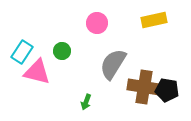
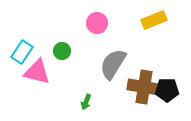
yellow rectangle: rotated 10 degrees counterclockwise
black pentagon: rotated 10 degrees counterclockwise
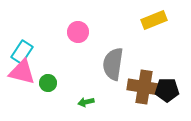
pink circle: moved 19 px left, 9 px down
green circle: moved 14 px left, 32 px down
gray semicircle: rotated 24 degrees counterclockwise
pink triangle: moved 15 px left
green arrow: rotated 56 degrees clockwise
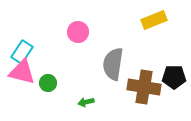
black pentagon: moved 7 px right, 13 px up
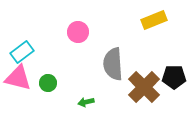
cyan rectangle: rotated 20 degrees clockwise
gray semicircle: rotated 12 degrees counterclockwise
pink triangle: moved 4 px left, 6 px down
brown cross: rotated 36 degrees clockwise
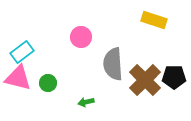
yellow rectangle: rotated 40 degrees clockwise
pink circle: moved 3 px right, 5 px down
brown cross: moved 1 px right, 7 px up
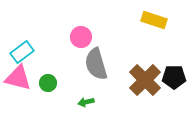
gray semicircle: moved 17 px left; rotated 12 degrees counterclockwise
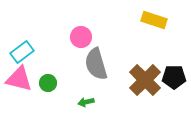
pink triangle: moved 1 px right, 1 px down
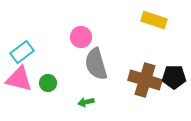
brown cross: rotated 28 degrees counterclockwise
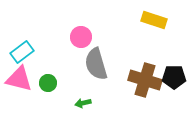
green arrow: moved 3 px left, 1 px down
